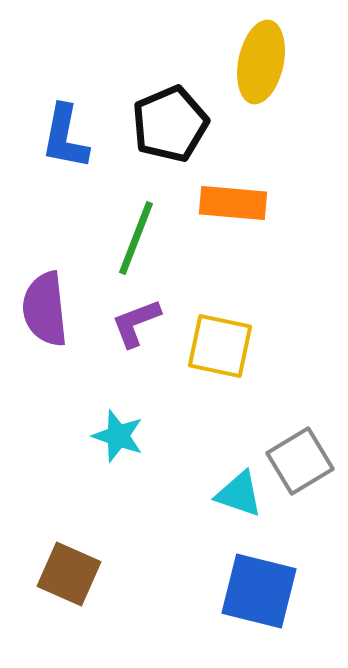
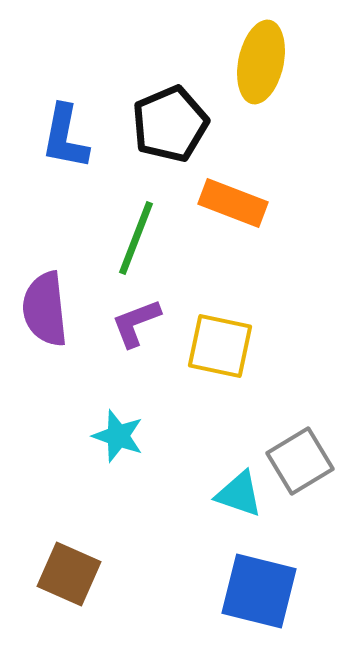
orange rectangle: rotated 16 degrees clockwise
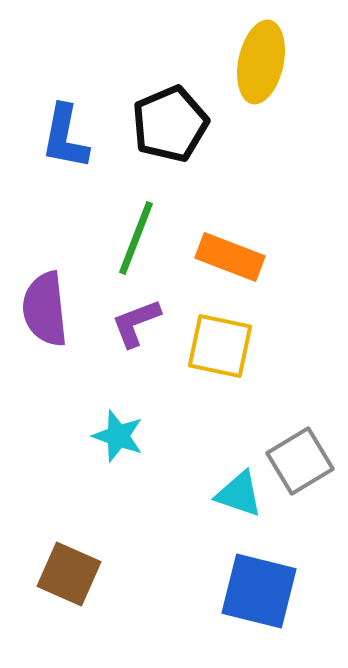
orange rectangle: moved 3 px left, 54 px down
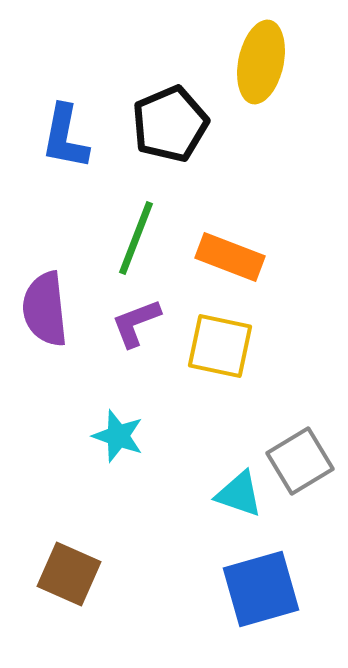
blue square: moved 2 px right, 2 px up; rotated 30 degrees counterclockwise
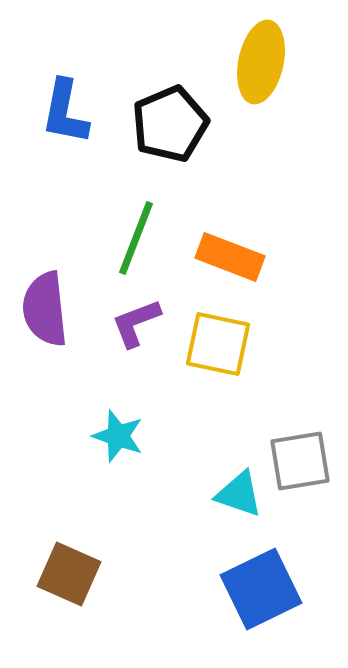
blue L-shape: moved 25 px up
yellow square: moved 2 px left, 2 px up
gray square: rotated 22 degrees clockwise
blue square: rotated 10 degrees counterclockwise
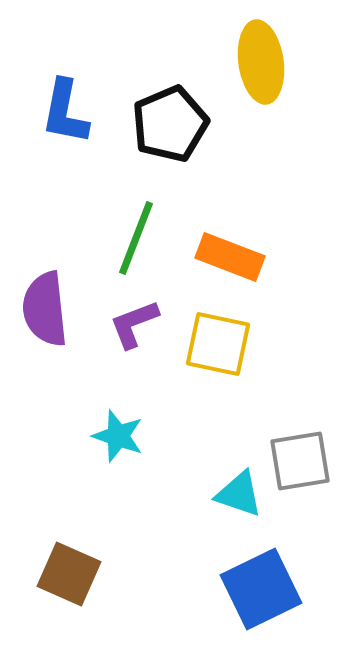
yellow ellipse: rotated 20 degrees counterclockwise
purple L-shape: moved 2 px left, 1 px down
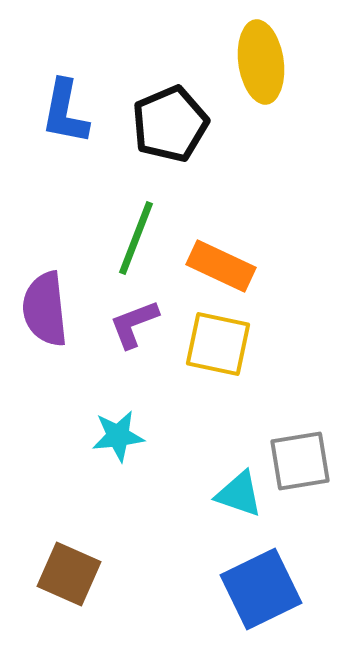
orange rectangle: moved 9 px left, 9 px down; rotated 4 degrees clockwise
cyan star: rotated 26 degrees counterclockwise
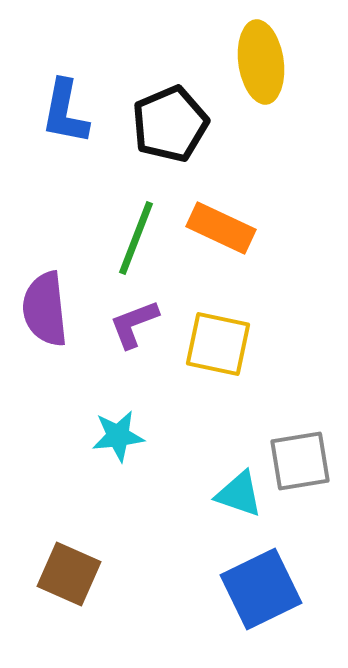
orange rectangle: moved 38 px up
